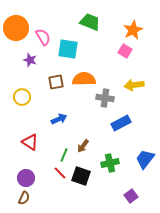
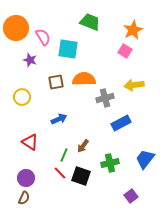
gray cross: rotated 24 degrees counterclockwise
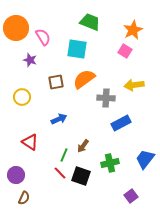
cyan square: moved 9 px right
orange semicircle: rotated 35 degrees counterclockwise
gray cross: moved 1 px right; rotated 18 degrees clockwise
purple circle: moved 10 px left, 3 px up
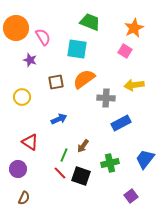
orange star: moved 1 px right, 2 px up
purple circle: moved 2 px right, 6 px up
